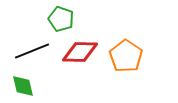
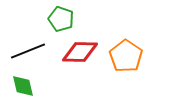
black line: moved 4 px left
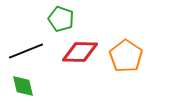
black line: moved 2 px left
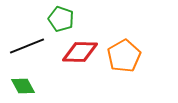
black line: moved 1 px right, 5 px up
orange pentagon: moved 2 px left; rotated 8 degrees clockwise
green diamond: rotated 15 degrees counterclockwise
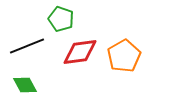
red diamond: rotated 9 degrees counterclockwise
green diamond: moved 2 px right, 1 px up
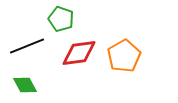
red diamond: moved 1 px left, 1 px down
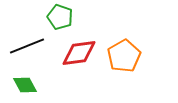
green pentagon: moved 1 px left, 2 px up
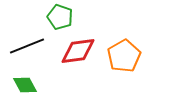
red diamond: moved 1 px left, 2 px up
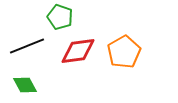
orange pentagon: moved 4 px up
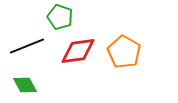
orange pentagon: rotated 12 degrees counterclockwise
